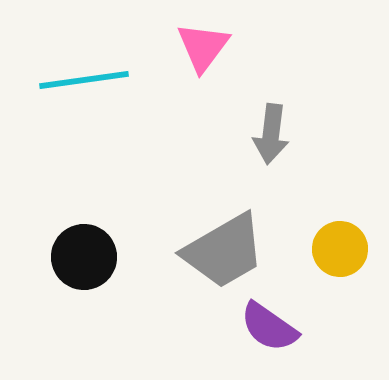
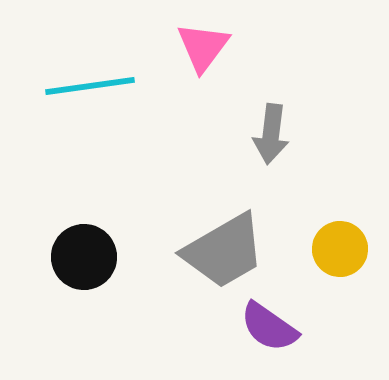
cyan line: moved 6 px right, 6 px down
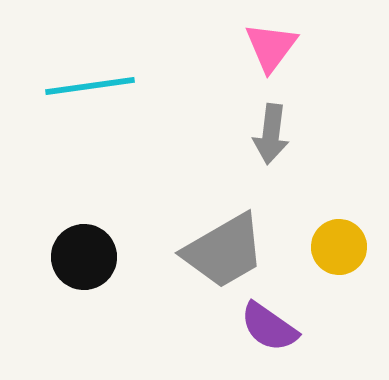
pink triangle: moved 68 px right
yellow circle: moved 1 px left, 2 px up
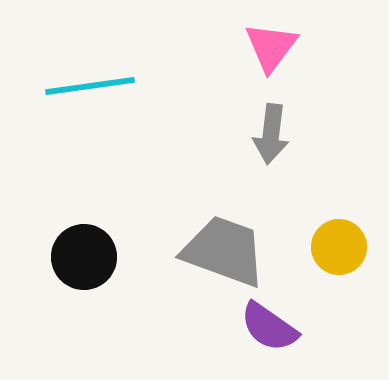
gray trapezoid: rotated 130 degrees counterclockwise
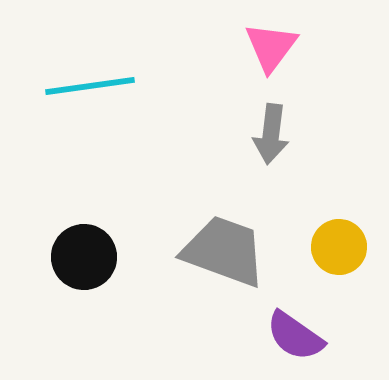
purple semicircle: moved 26 px right, 9 px down
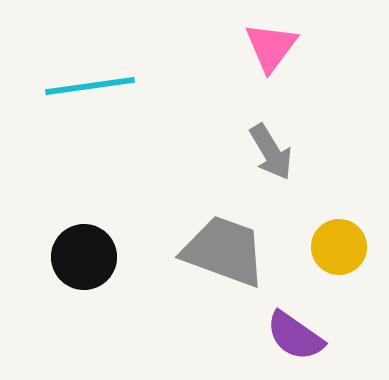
gray arrow: moved 18 px down; rotated 38 degrees counterclockwise
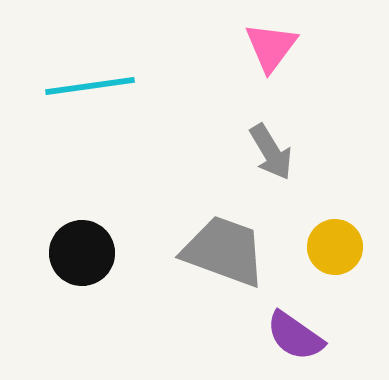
yellow circle: moved 4 px left
black circle: moved 2 px left, 4 px up
